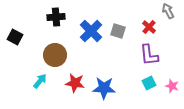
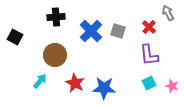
gray arrow: moved 2 px down
red star: rotated 18 degrees clockwise
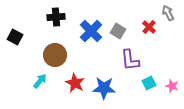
gray square: rotated 14 degrees clockwise
purple L-shape: moved 19 px left, 5 px down
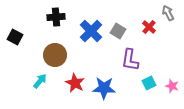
purple L-shape: rotated 15 degrees clockwise
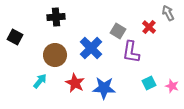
blue cross: moved 17 px down
purple L-shape: moved 1 px right, 8 px up
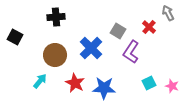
purple L-shape: rotated 25 degrees clockwise
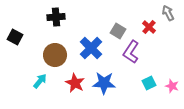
blue star: moved 5 px up
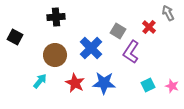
cyan square: moved 1 px left, 2 px down
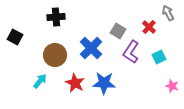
cyan square: moved 11 px right, 28 px up
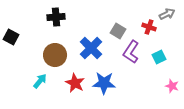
gray arrow: moved 1 px left, 1 px down; rotated 91 degrees clockwise
red cross: rotated 24 degrees counterclockwise
black square: moved 4 px left
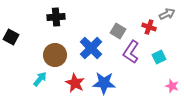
cyan arrow: moved 2 px up
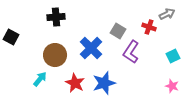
cyan square: moved 14 px right, 1 px up
blue star: rotated 20 degrees counterclockwise
